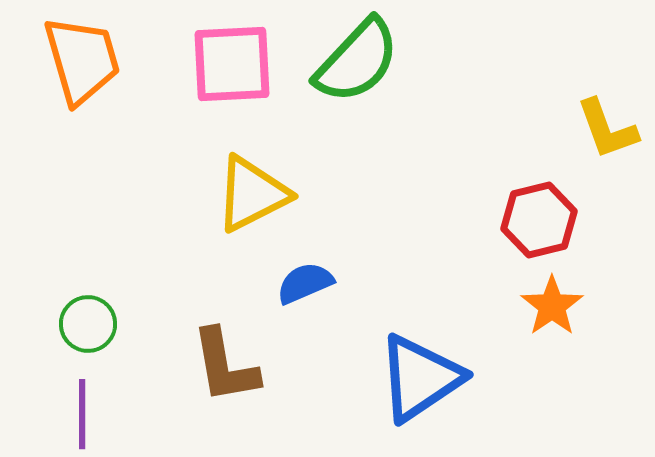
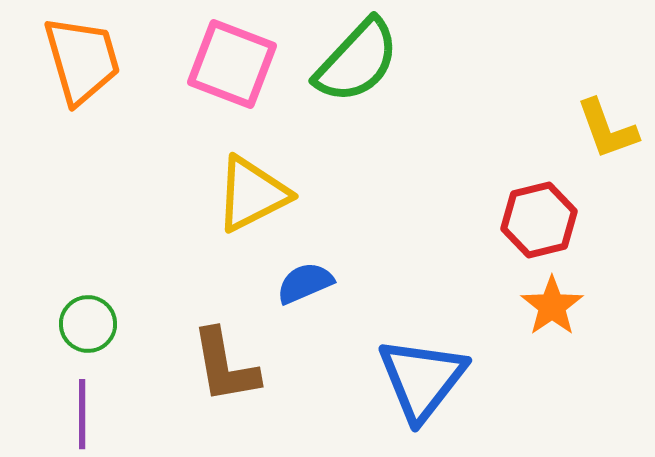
pink square: rotated 24 degrees clockwise
blue triangle: moved 2 px right, 1 px down; rotated 18 degrees counterclockwise
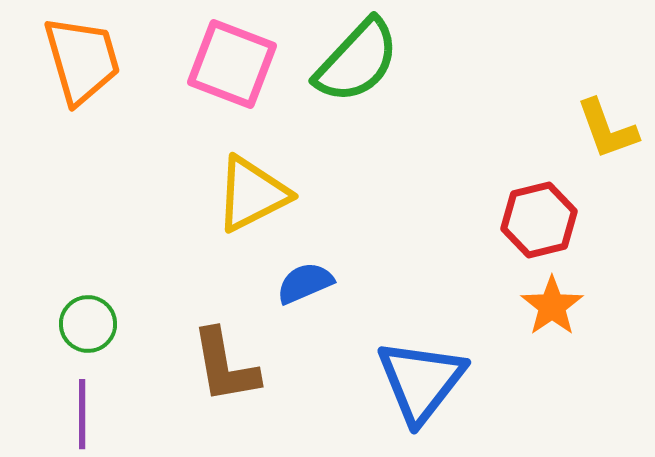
blue triangle: moved 1 px left, 2 px down
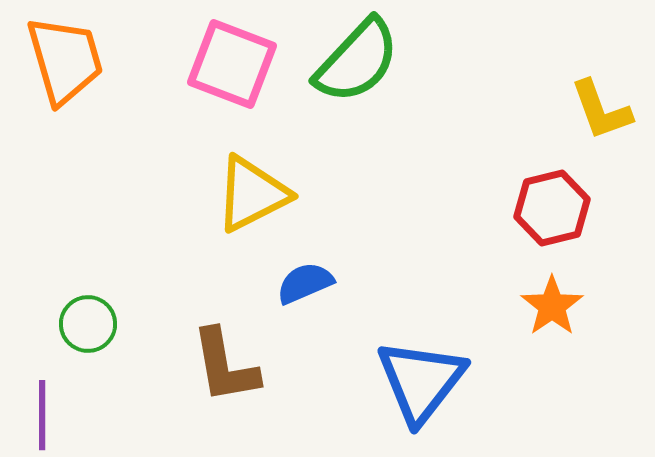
orange trapezoid: moved 17 px left
yellow L-shape: moved 6 px left, 19 px up
red hexagon: moved 13 px right, 12 px up
purple line: moved 40 px left, 1 px down
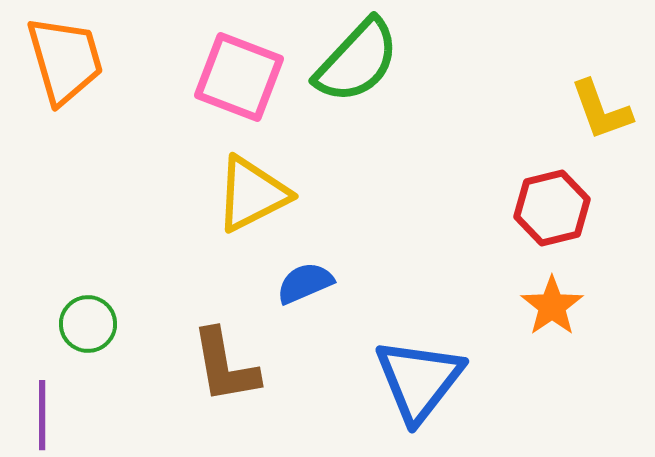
pink square: moved 7 px right, 13 px down
blue triangle: moved 2 px left, 1 px up
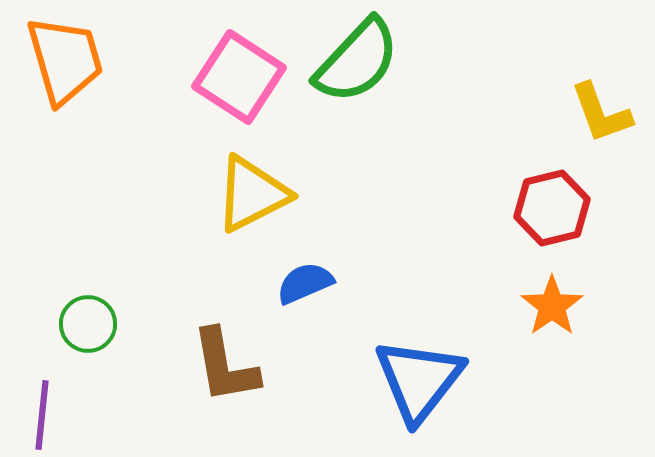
pink square: rotated 12 degrees clockwise
yellow L-shape: moved 3 px down
purple line: rotated 6 degrees clockwise
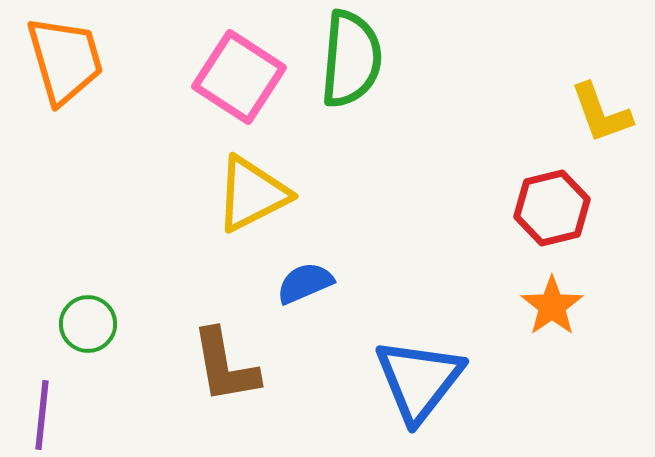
green semicircle: moved 6 px left, 2 px up; rotated 38 degrees counterclockwise
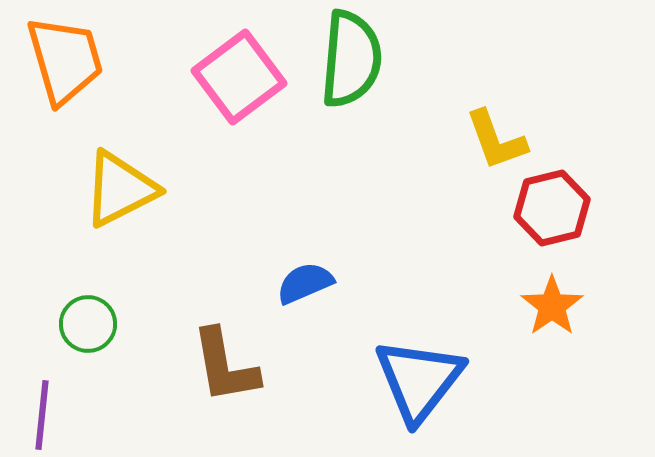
pink square: rotated 20 degrees clockwise
yellow L-shape: moved 105 px left, 27 px down
yellow triangle: moved 132 px left, 5 px up
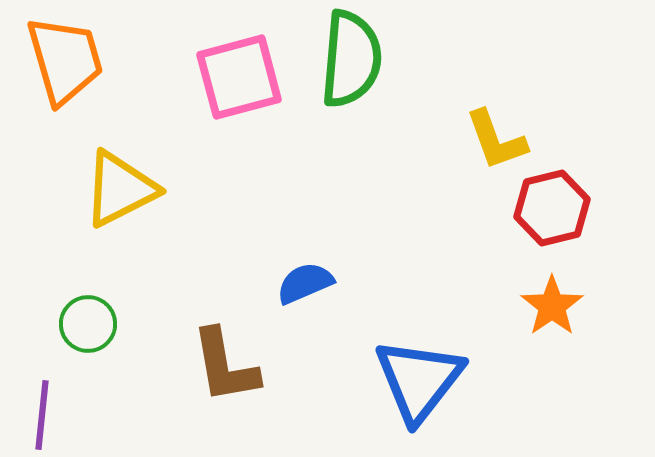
pink square: rotated 22 degrees clockwise
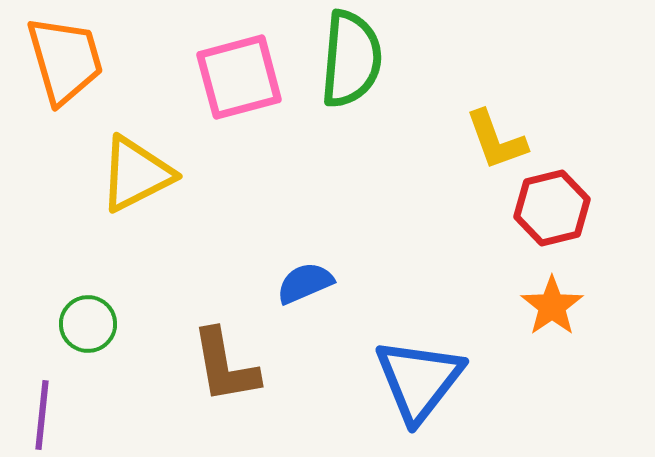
yellow triangle: moved 16 px right, 15 px up
